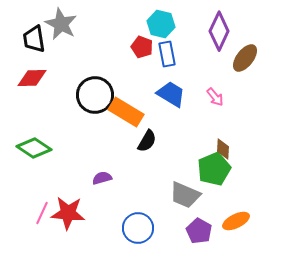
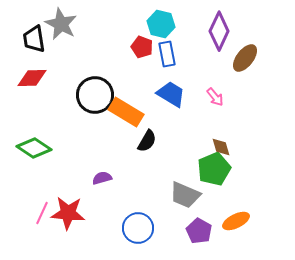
brown diamond: moved 2 px left, 2 px up; rotated 20 degrees counterclockwise
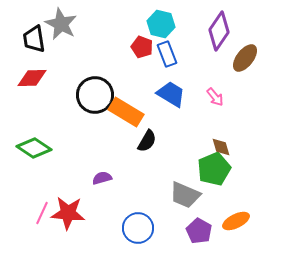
purple diamond: rotated 9 degrees clockwise
blue rectangle: rotated 10 degrees counterclockwise
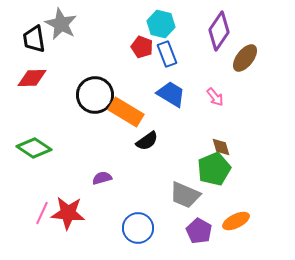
black semicircle: rotated 25 degrees clockwise
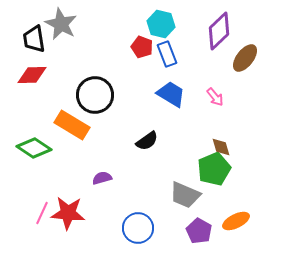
purple diamond: rotated 12 degrees clockwise
red diamond: moved 3 px up
orange rectangle: moved 54 px left, 13 px down
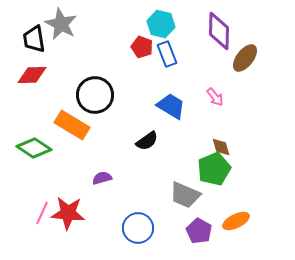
purple diamond: rotated 45 degrees counterclockwise
blue trapezoid: moved 12 px down
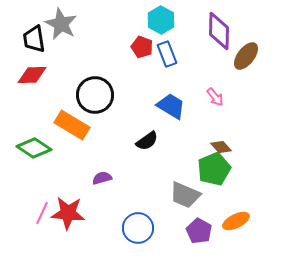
cyan hexagon: moved 4 px up; rotated 16 degrees clockwise
brown ellipse: moved 1 px right, 2 px up
brown diamond: rotated 25 degrees counterclockwise
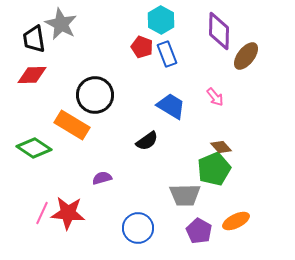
gray trapezoid: rotated 24 degrees counterclockwise
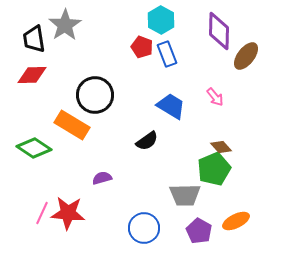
gray star: moved 4 px right, 1 px down; rotated 12 degrees clockwise
blue circle: moved 6 px right
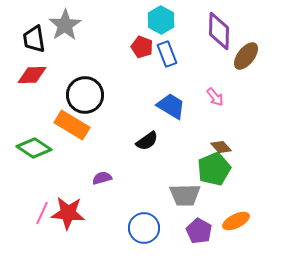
black circle: moved 10 px left
